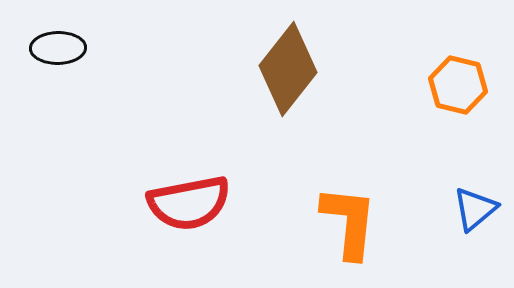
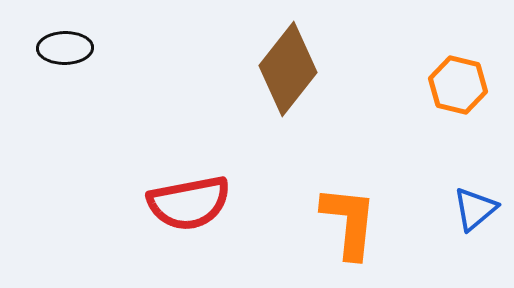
black ellipse: moved 7 px right
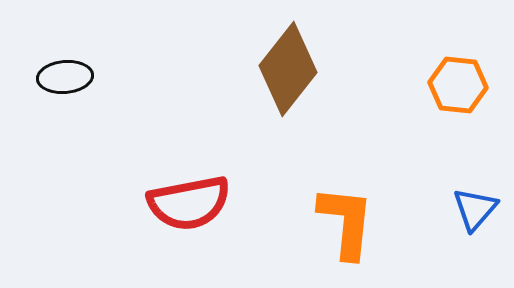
black ellipse: moved 29 px down; rotated 4 degrees counterclockwise
orange hexagon: rotated 8 degrees counterclockwise
blue triangle: rotated 9 degrees counterclockwise
orange L-shape: moved 3 px left
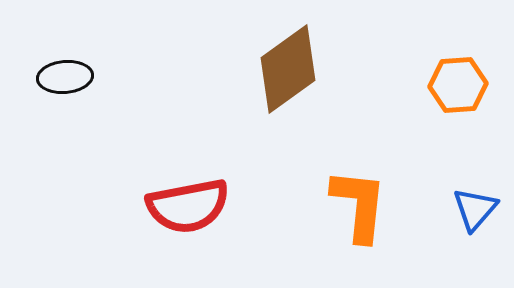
brown diamond: rotated 16 degrees clockwise
orange hexagon: rotated 10 degrees counterclockwise
red semicircle: moved 1 px left, 3 px down
orange L-shape: moved 13 px right, 17 px up
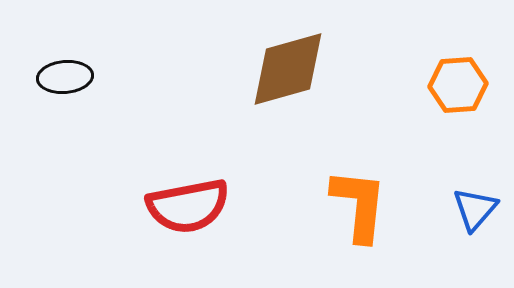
brown diamond: rotated 20 degrees clockwise
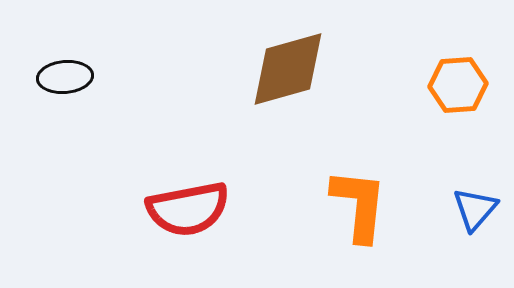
red semicircle: moved 3 px down
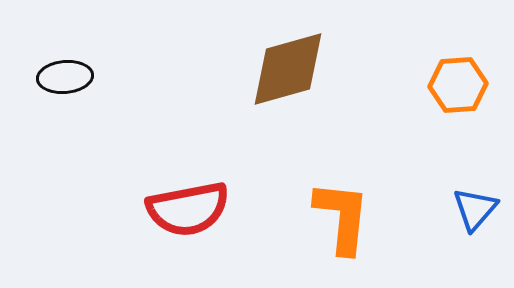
orange L-shape: moved 17 px left, 12 px down
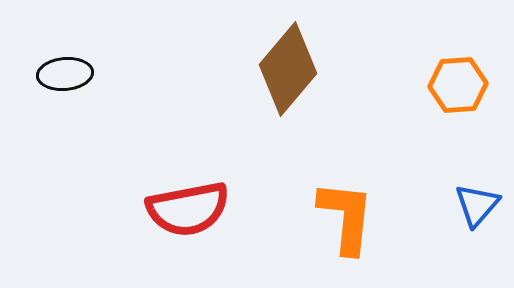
brown diamond: rotated 34 degrees counterclockwise
black ellipse: moved 3 px up
blue triangle: moved 2 px right, 4 px up
orange L-shape: moved 4 px right
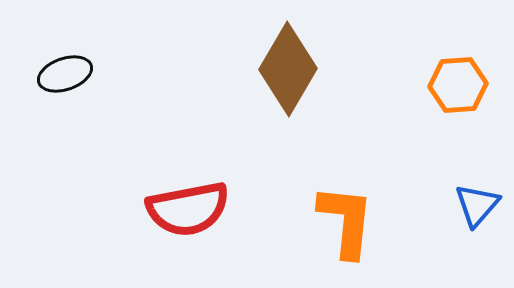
brown diamond: rotated 10 degrees counterclockwise
black ellipse: rotated 14 degrees counterclockwise
orange L-shape: moved 4 px down
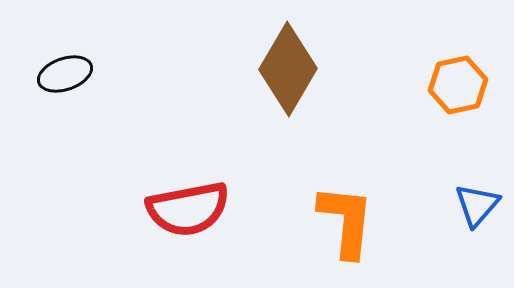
orange hexagon: rotated 8 degrees counterclockwise
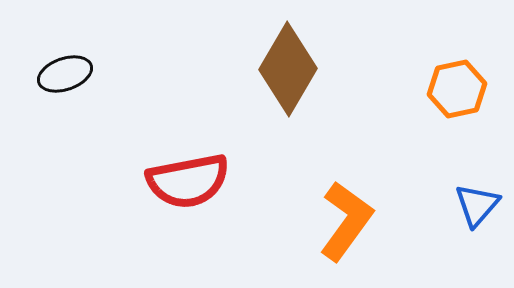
orange hexagon: moved 1 px left, 4 px down
red semicircle: moved 28 px up
orange L-shape: rotated 30 degrees clockwise
